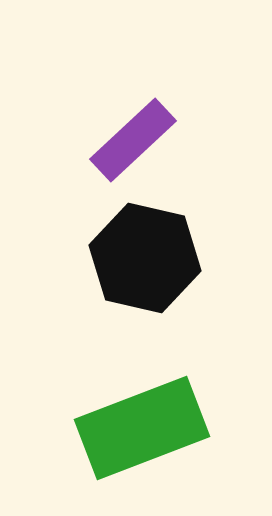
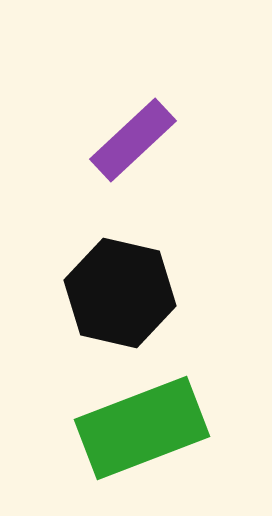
black hexagon: moved 25 px left, 35 px down
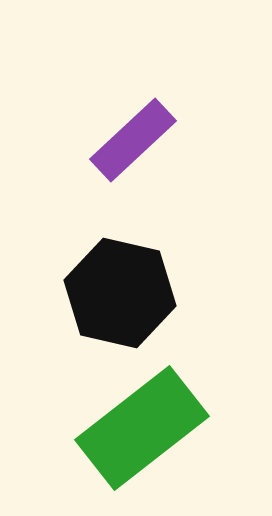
green rectangle: rotated 17 degrees counterclockwise
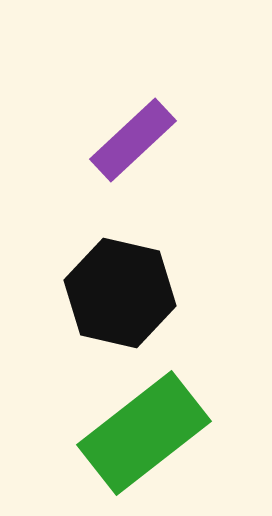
green rectangle: moved 2 px right, 5 px down
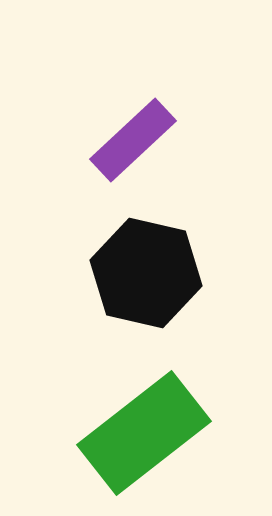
black hexagon: moved 26 px right, 20 px up
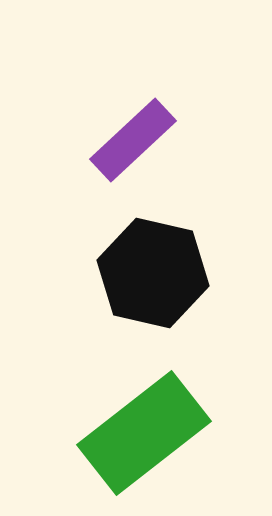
black hexagon: moved 7 px right
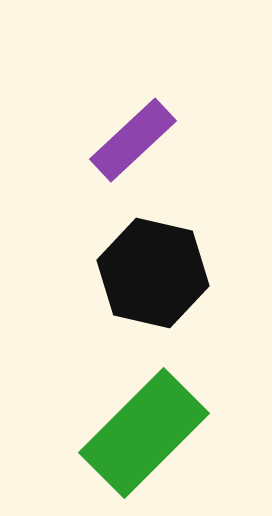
green rectangle: rotated 7 degrees counterclockwise
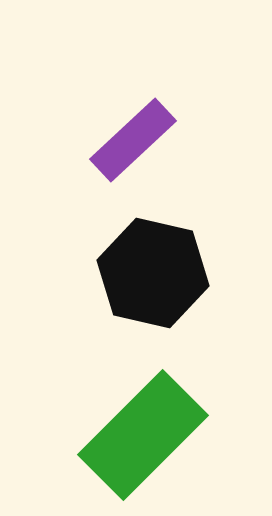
green rectangle: moved 1 px left, 2 px down
